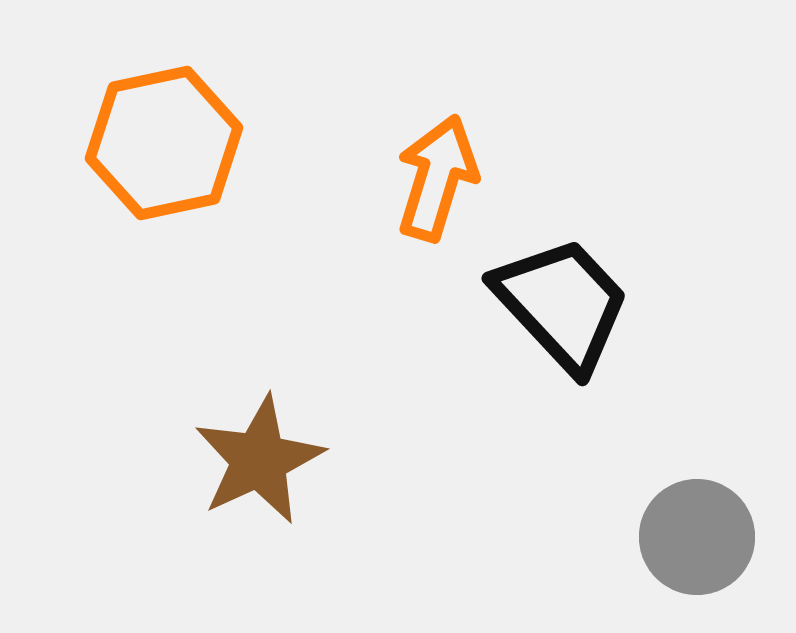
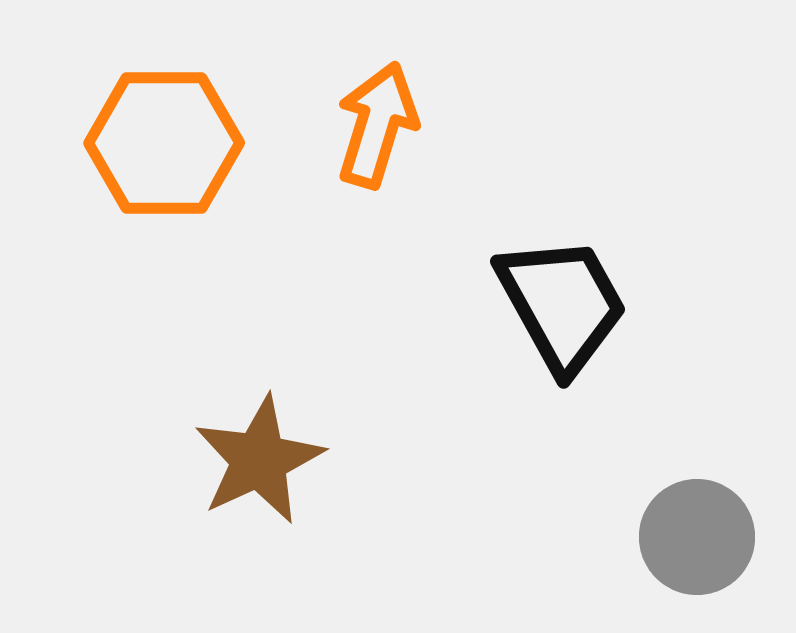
orange hexagon: rotated 12 degrees clockwise
orange arrow: moved 60 px left, 53 px up
black trapezoid: rotated 14 degrees clockwise
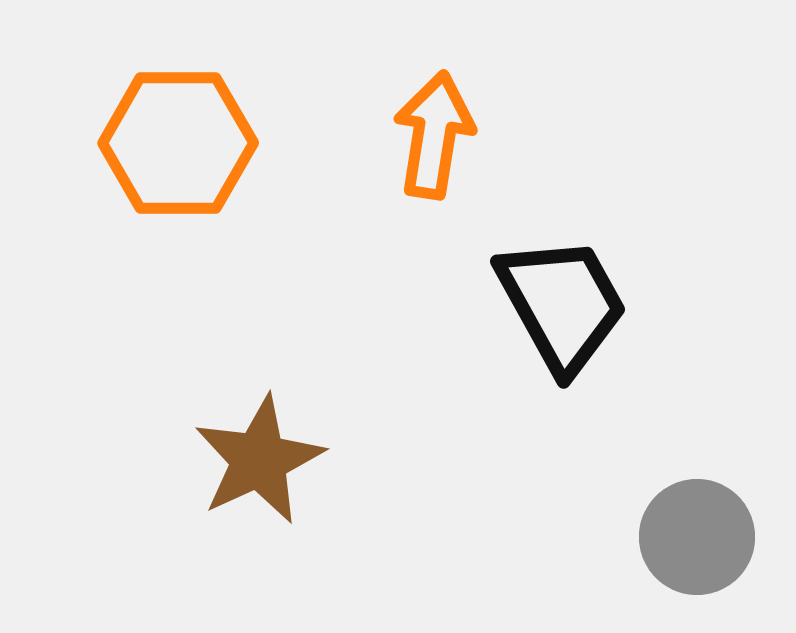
orange arrow: moved 57 px right, 10 px down; rotated 8 degrees counterclockwise
orange hexagon: moved 14 px right
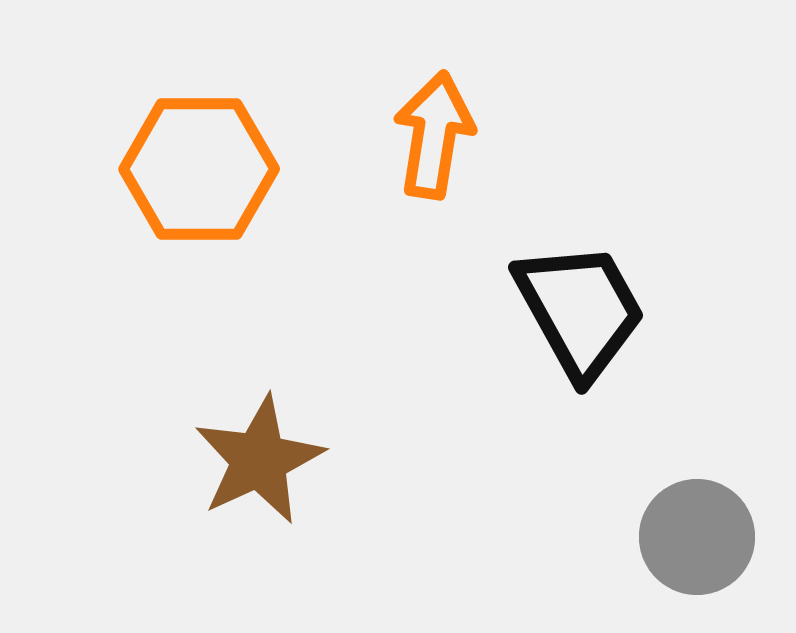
orange hexagon: moved 21 px right, 26 px down
black trapezoid: moved 18 px right, 6 px down
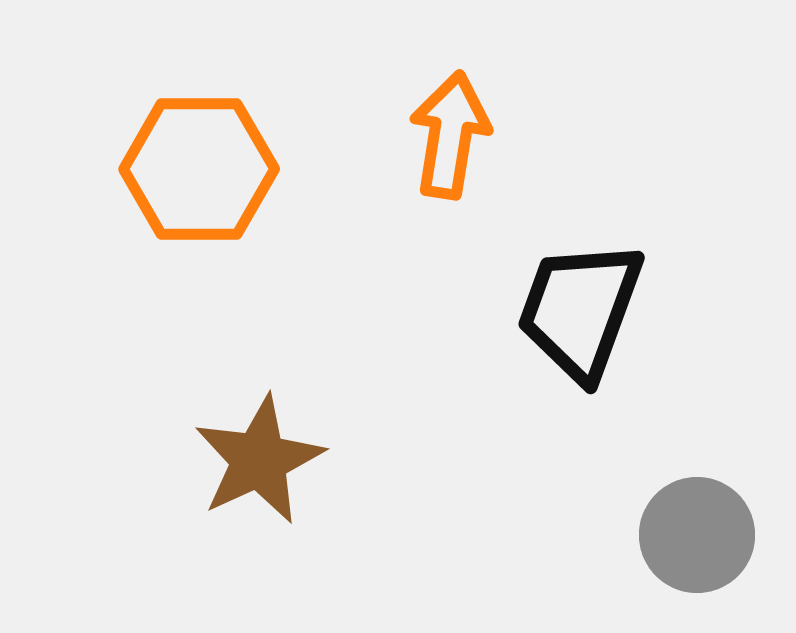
orange arrow: moved 16 px right
black trapezoid: rotated 131 degrees counterclockwise
gray circle: moved 2 px up
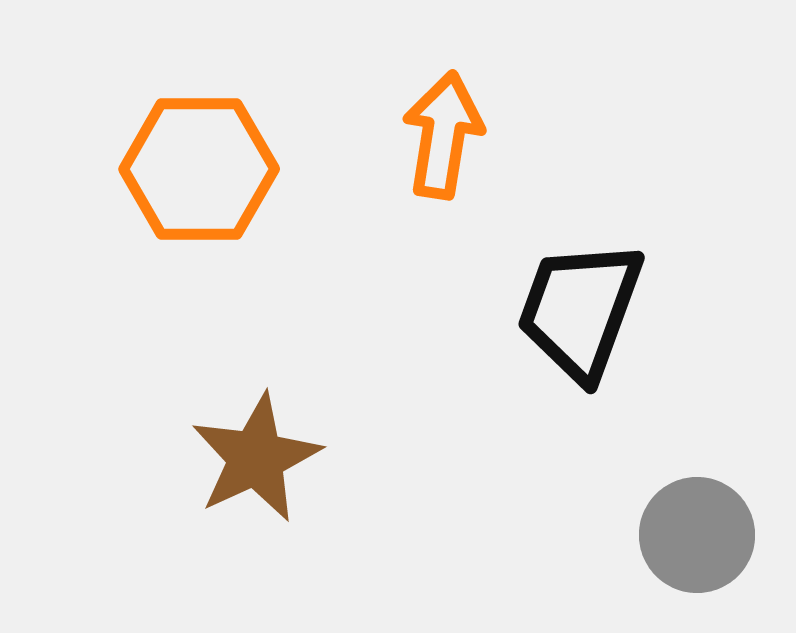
orange arrow: moved 7 px left
brown star: moved 3 px left, 2 px up
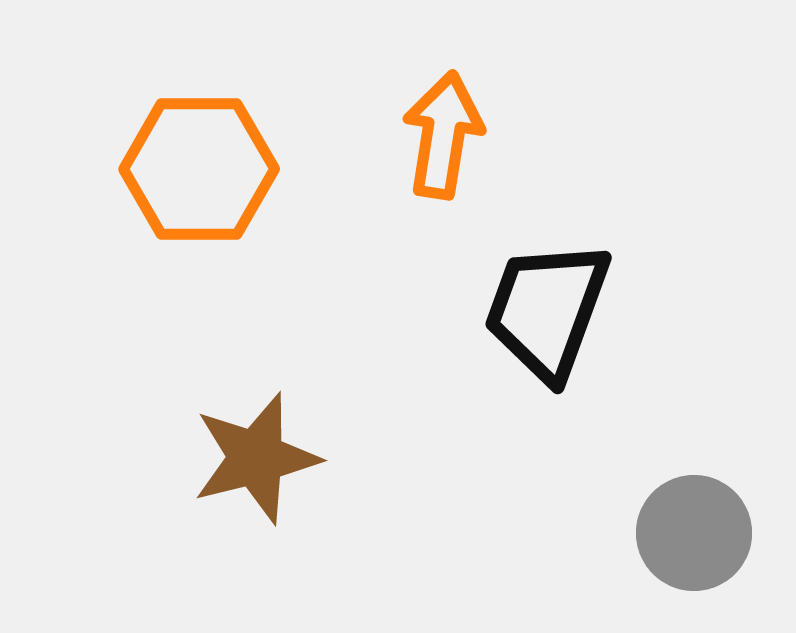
black trapezoid: moved 33 px left
brown star: rotated 11 degrees clockwise
gray circle: moved 3 px left, 2 px up
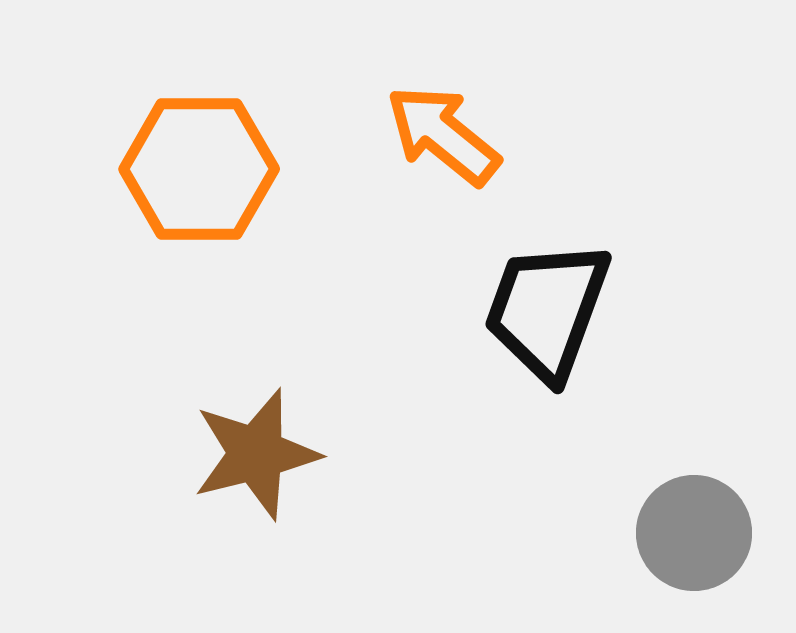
orange arrow: rotated 60 degrees counterclockwise
brown star: moved 4 px up
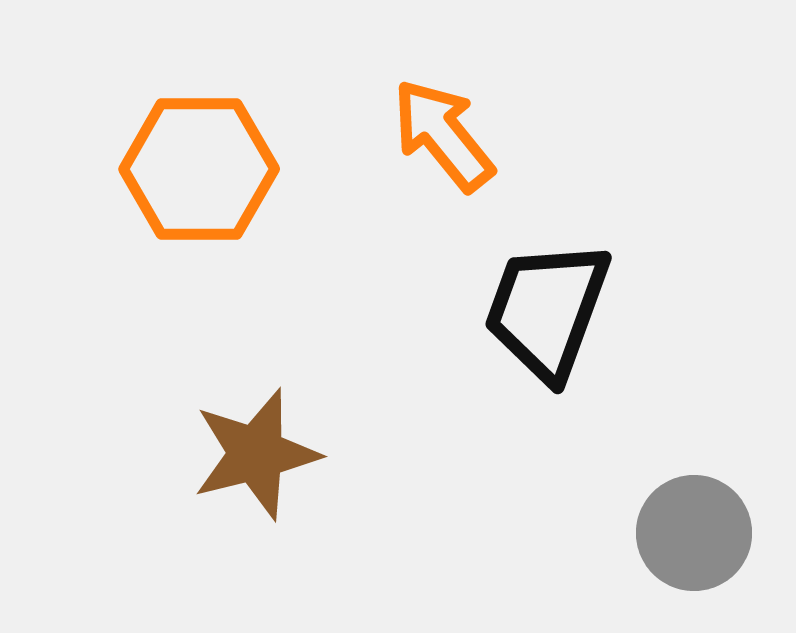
orange arrow: rotated 12 degrees clockwise
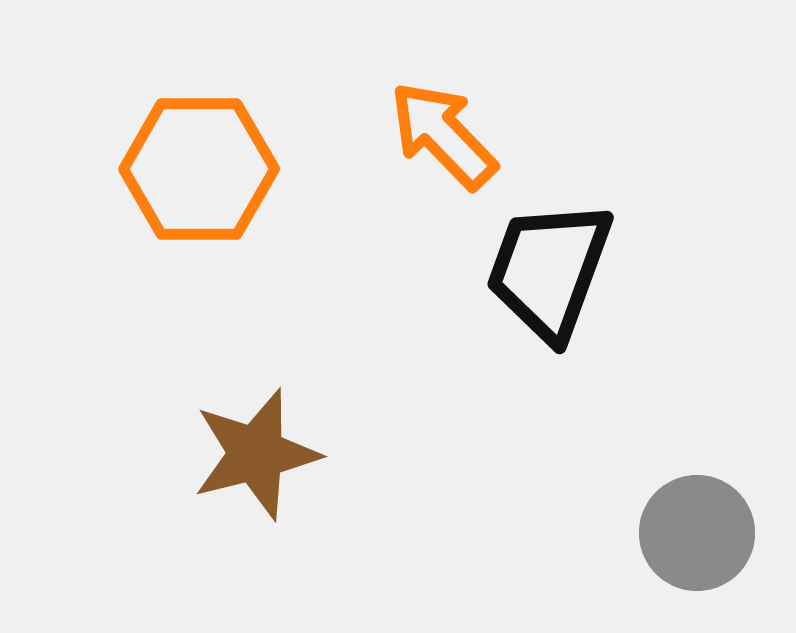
orange arrow: rotated 5 degrees counterclockwise
black trapezoid: moved 2 px right, 40 px up
gray circle: moved 3 px right
